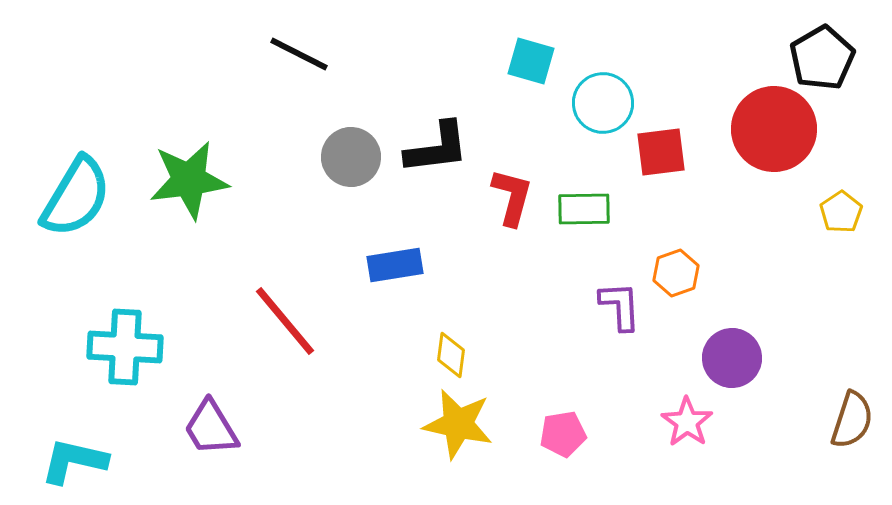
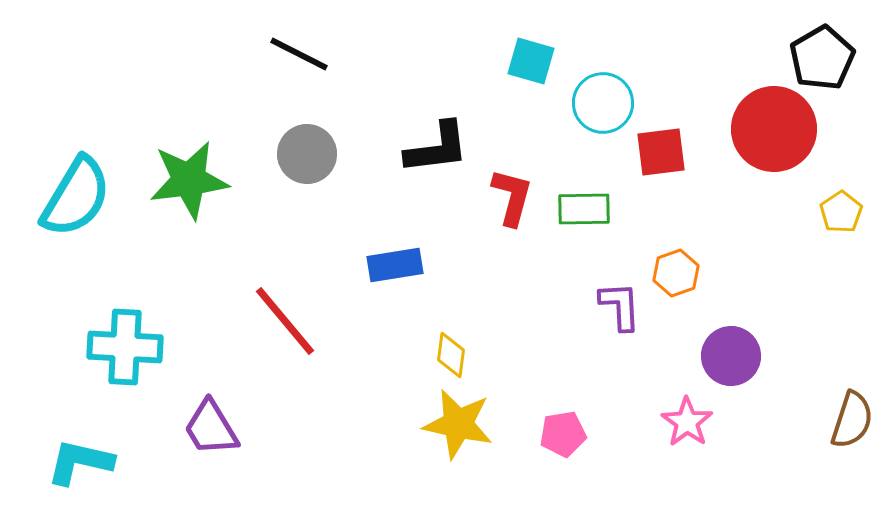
gray circle: moved 44 px left, 3 px up
purple circle: moved 1 px left, 2 px up
cyan L-shape: moved 6 px right, 1 px down
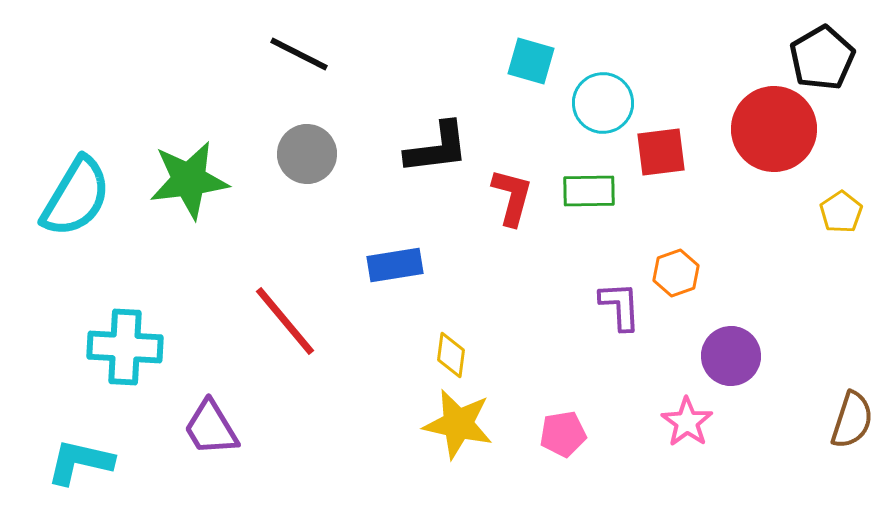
green rectangle: moved 5 px right, 18 px up
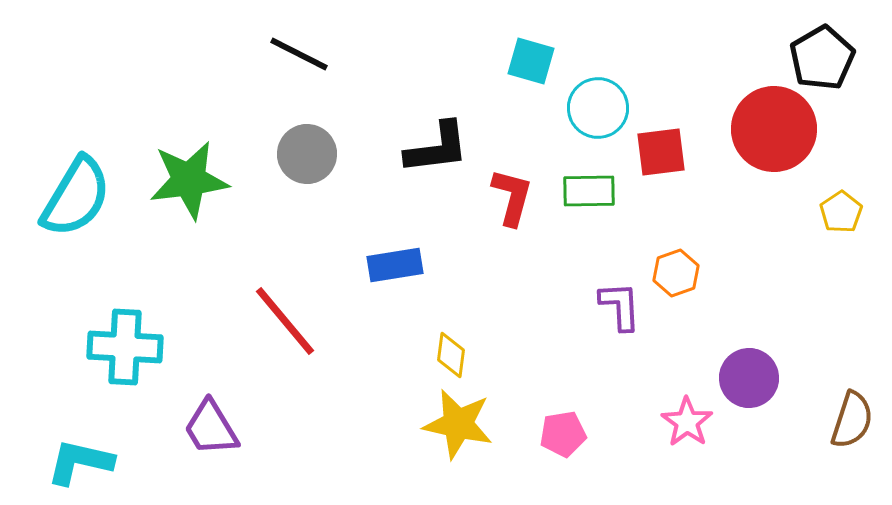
cyan circle: moved 5 px left, 5 px down
purple circle: moved 18 px right, 22 px down
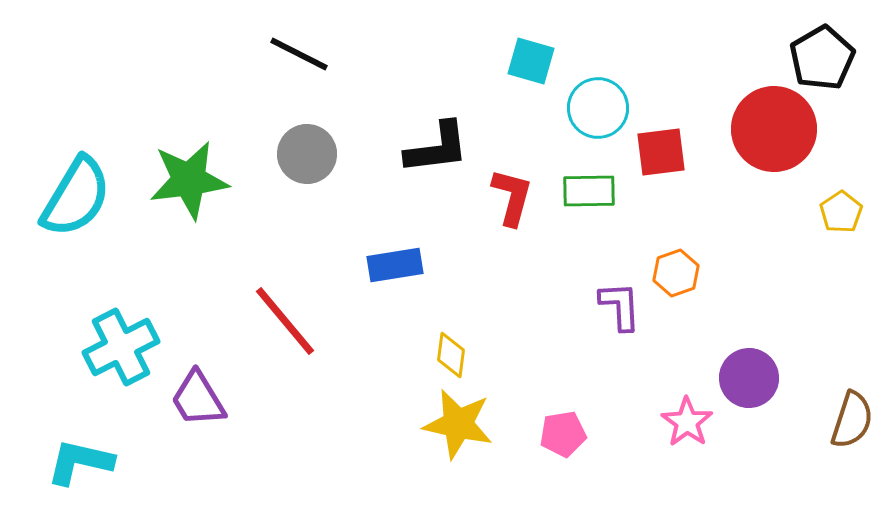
cyan cross: moved 4 px left; rotated 30 degrees counterclockwise
purple trapezoid: moved 13 px left, 29 px up
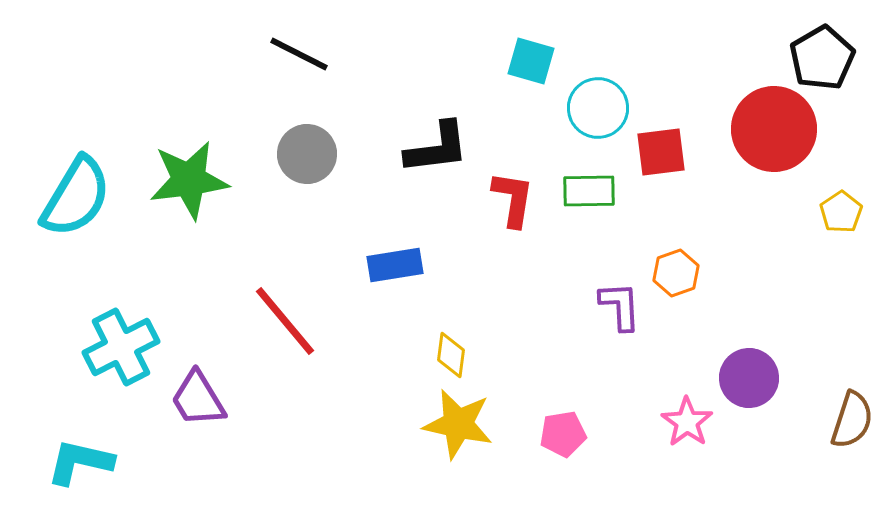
red L-shape: moved 1 px right, 2 px down; rotated 6 degrees counterclockwise
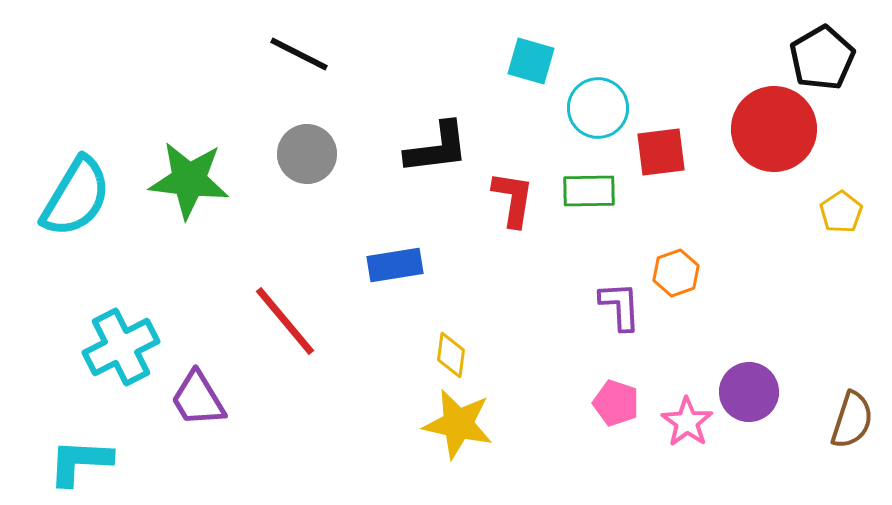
green star: rotated 14 degrees clockwise
purple circle: moved 14 px down
pink pentagon: moved 53 px right, 31 px up; rotated 27 degrees clockwise
cyan L-shape: rotated 10 degrees counterclockwise
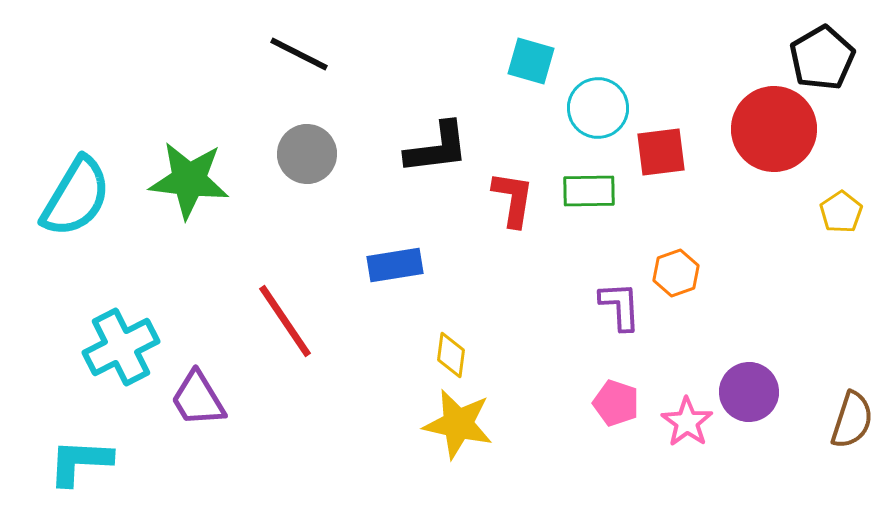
red line: rotated 6 degrees clockwise
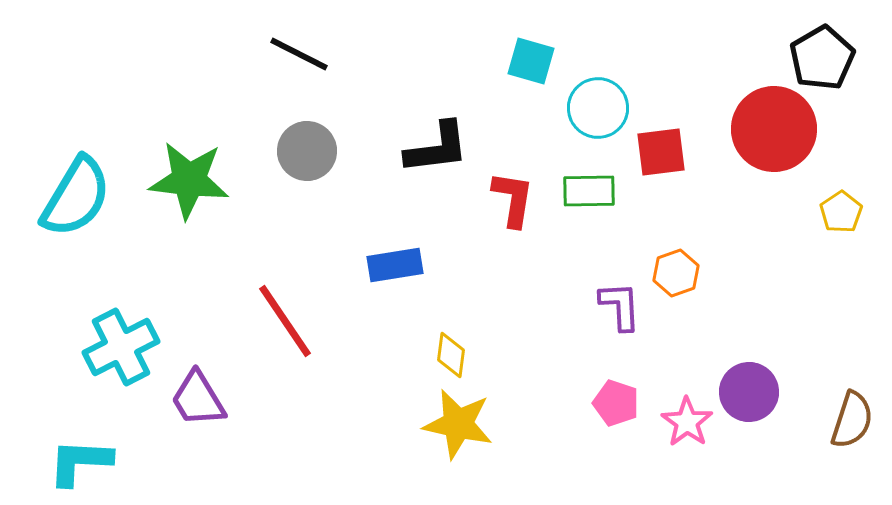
gray circle: moved 3 px up
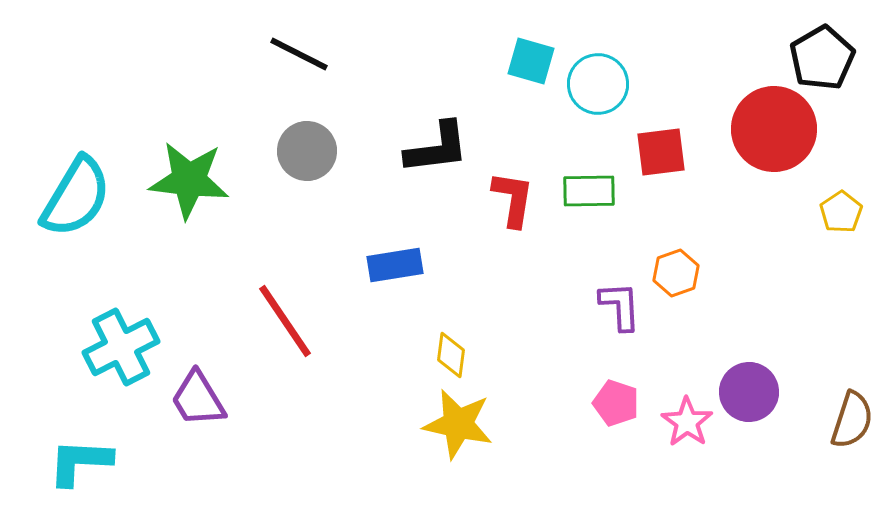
cyan circle: moved 24 px up
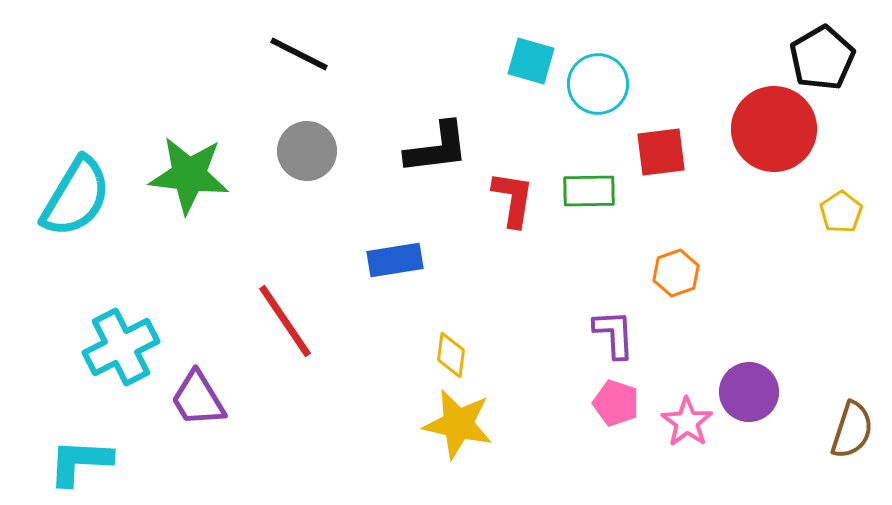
green star: moved 5 px up
blue rectangle: moved 5 px up
purple L-shape: moved 6 px left, 28 px down
brown semicircle: moved 10 px down
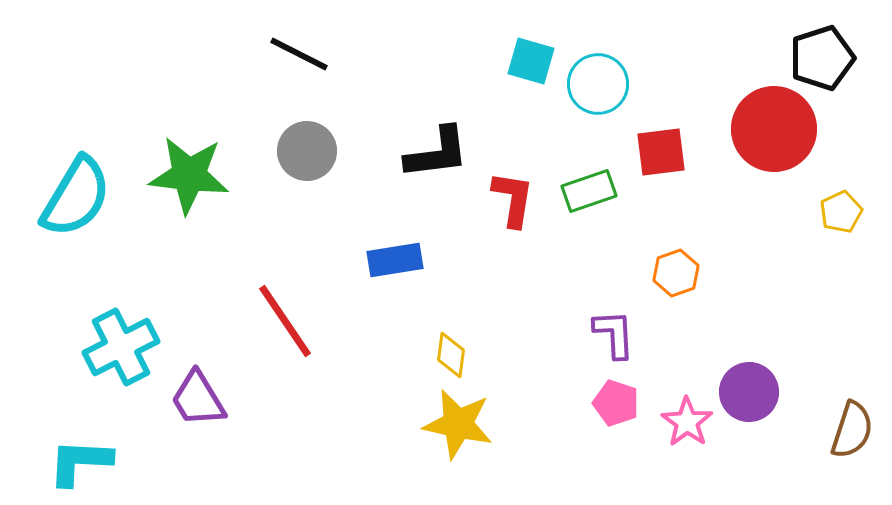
black pentagon: rotated 12 degrees clockwise
black L-shape: moved 5 px down
green rectangle: rotated 18 degrees counterclockwise
yellow pentagon: rotated 9 degrees clockwise
